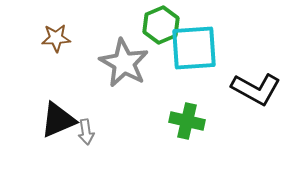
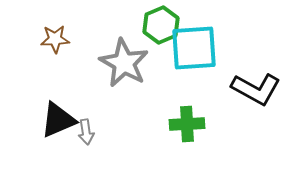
brown star: moved 1 px left, 1 px down
green cross: moved 3 px down; rotated 16 degrees counterclockwise
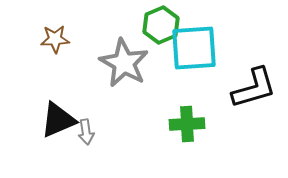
black L-shape: moved 2 px left, 1 px up; rotated 45 degrees counterclockwise
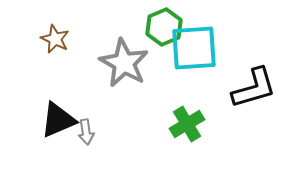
green hexagon: moved 3 px right, 2 px down
brown star: rotated 28 degrees clockwise
green cross: rotated 28 degrees counterclockwise
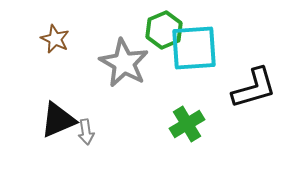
green hexagon: moved 3 px down
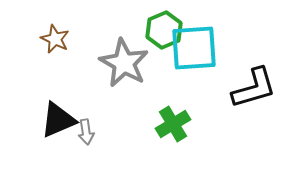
green cross: moved 14 px left
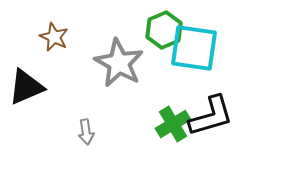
brown star: moved 1 px left, 2 px up
cyan square: rotated 12 degrees clockwise
gray star: moved 5 px left
black L-shape: moved 43 px left, 28 px down
black triangle: moved 32 px left, 33 px up
